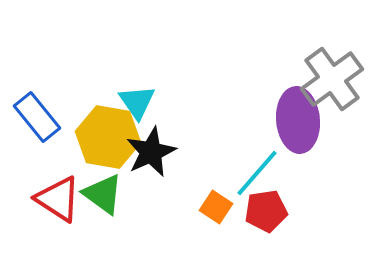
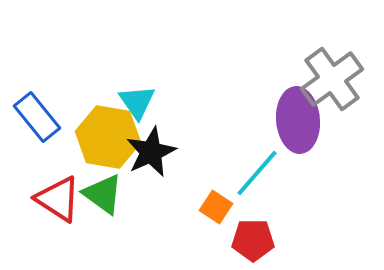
red pentagon: moved 13 px left, 29 px down; rotated 9 degrees clockwise
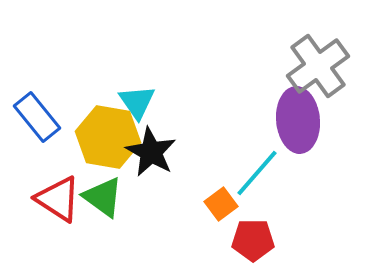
gray cross: moved 14 px left, 13 px up
black star: rotated 18 degrees counterclockwise
green triangle: moved 3 px down
orange square: moved 5 px right, 3 px up; rotated 20 degrees clockwise
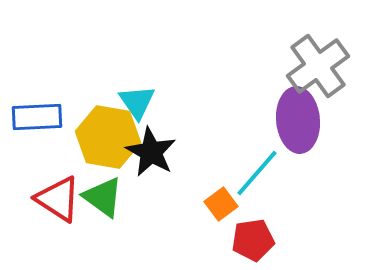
blue rectangle: rotated 54 degrees counterclockwise
red pentagon: rotated 9 degrees counterclockwise
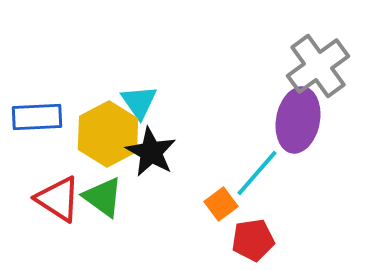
cyan triangle: moved 2 px right
purple ellipse: rotated 16 degrees clockwise
yellow hexagon: moved 3 px up; rotated 22 degrees clockwise
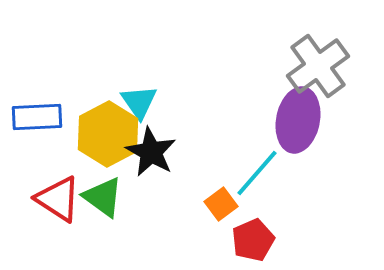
red pentagon: rotated 15 degrees counterclockwise
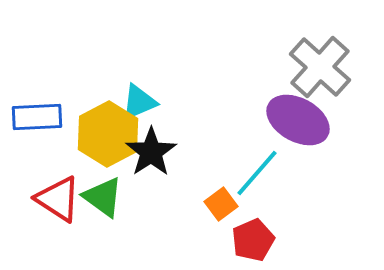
gray cross: moved 2 px right, 1 px down; rotated 12 degrees counterclockwise
cyan triangle: rotated 42 degrees clockwise
purple ellipse: rotated 72 degrees counterclockwise
black star: rotated 9 degrees clockwise
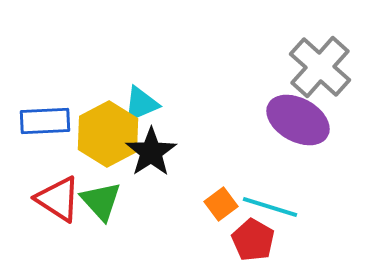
cyan triangle: moved 2 px right, 2 px down
blue rectangle: moved 8 px right, 4 px down
cyan line: moved 13 px right, 34 px down; rotated 66 degrees clockwise
green triangle: moved 2 px left, 4 px down; rotated 12 degrees clockwise
red pentagon: rotated 18 degrees counterclockwise
